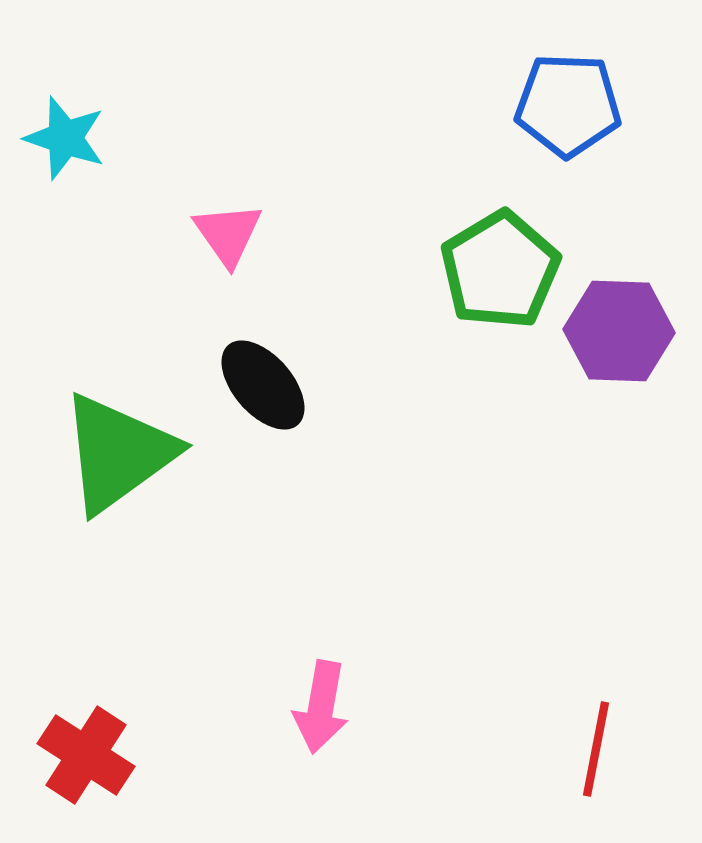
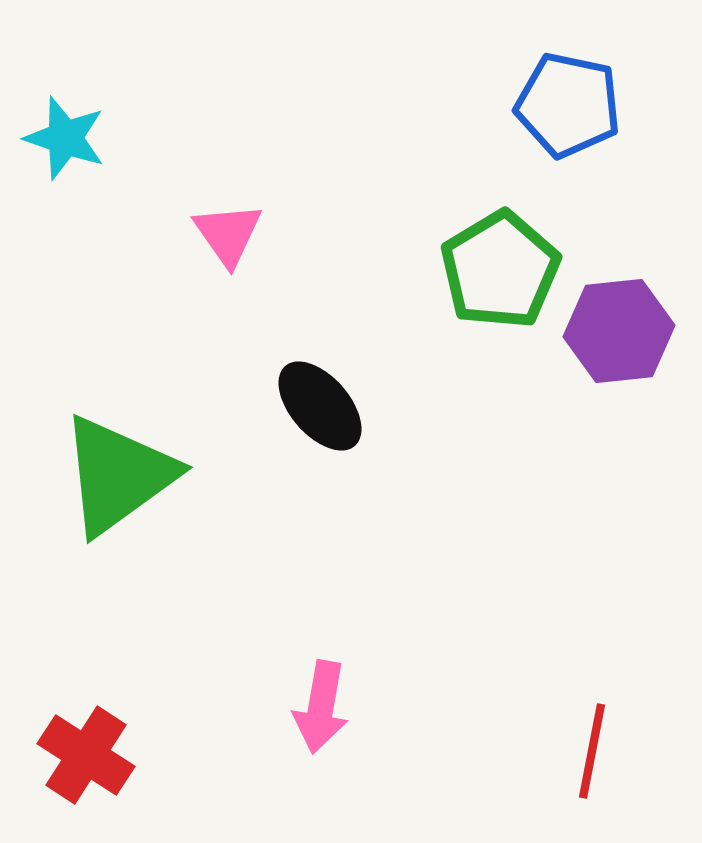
blue pentagon: rotated 10 degrees clockwise
purple hexagon: rotated 8 degrees counterclockwise
black ellipse: moved 57 px right, 21 px down
green triangle: moved 22 px down
red line: moved 4 px left, 2 px down
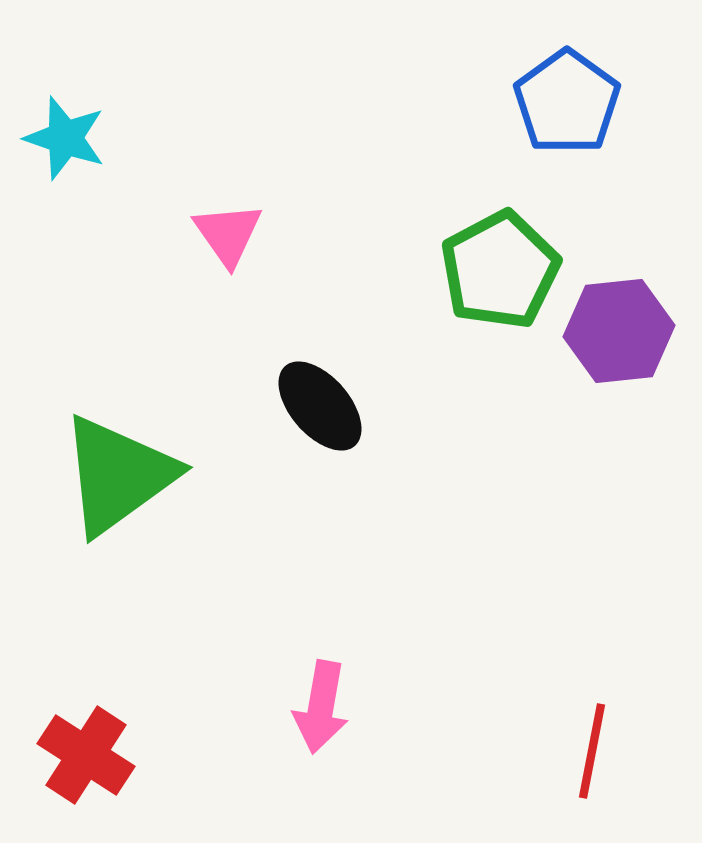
blue pentagon: moved 1 px left, 3 px up; rotated 24 degrees clockwise
green pentagon: rotated 3 degrees clockwise
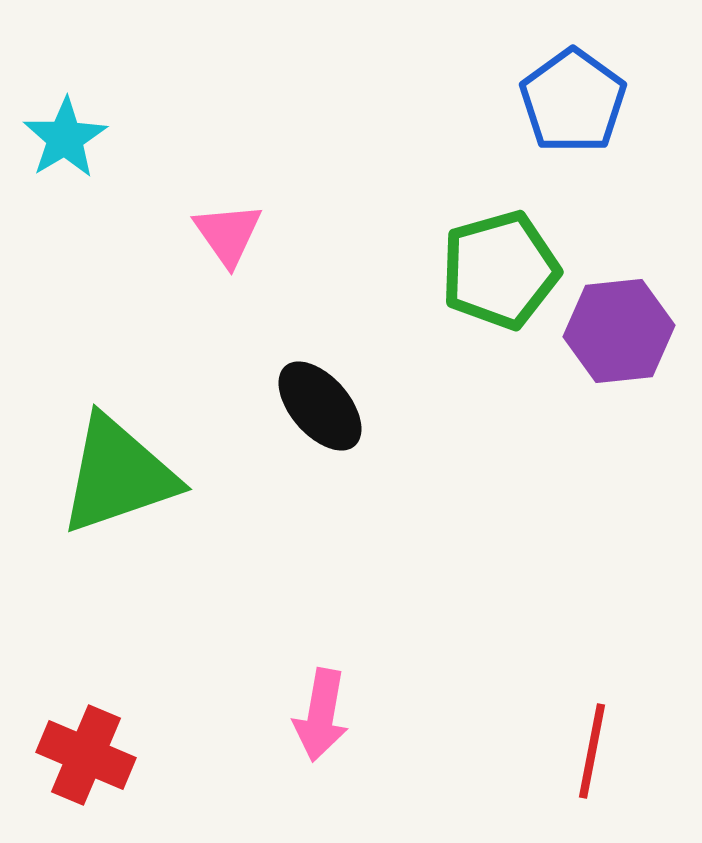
blue pentagon: moved 6 px right, 1 px up
cyan star: rotated 22 degrees clockwise
green pentagon: rotated 12 degrees clockwise
green triangle: rotated 17 degrees clockwise
pink arrow: moved 8 px down
red cross: rotated 10 degrees counterclockwise
